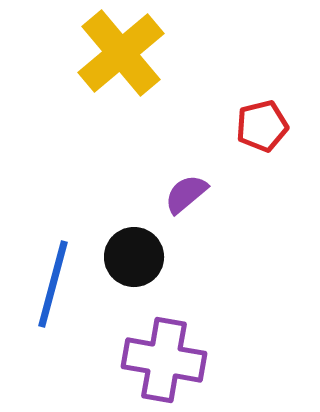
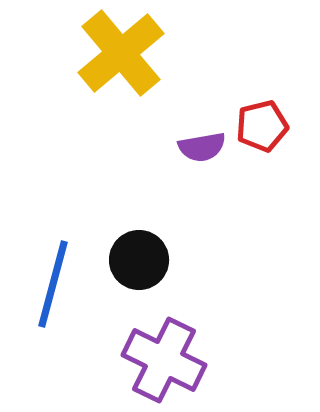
purple semicircle: moved 16 px right, 47 px up; rotated 150 degrees counterclockwise
black circle: moved 5 px right, 3 px down
purple cross: rotated 16 degrees clockwise
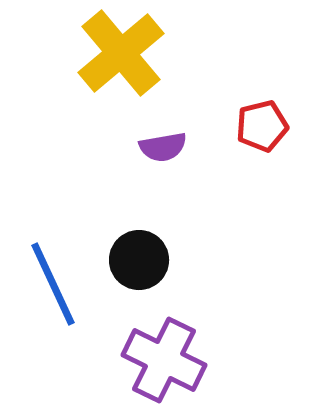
purple semicircle: moved 39 px left
blue line: rotated 40 degrees counterclockwise
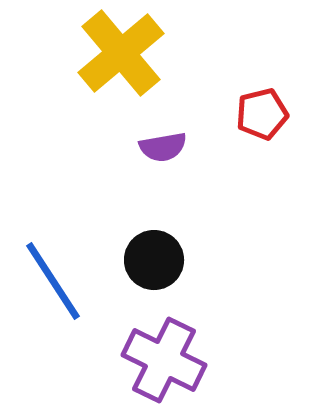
red pentagon: moved 12 px up
black circle: moved 15 px right
blue line: moved 3 px up; rotated 8 degrees counterclockwise
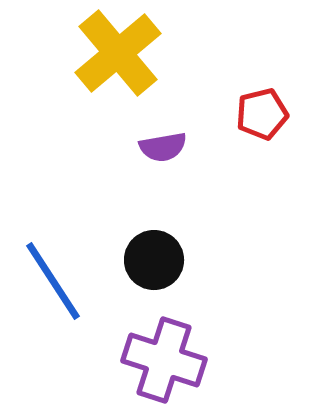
yellow cross: moved 3 px left
purple cross: rotated 8 degrees counterclockwise
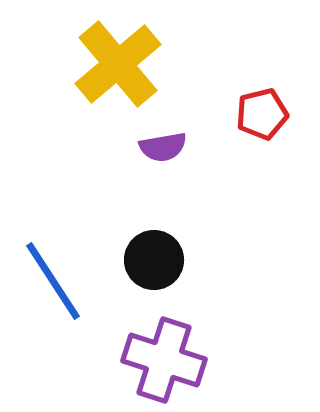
yellow cross: moved 11 px down
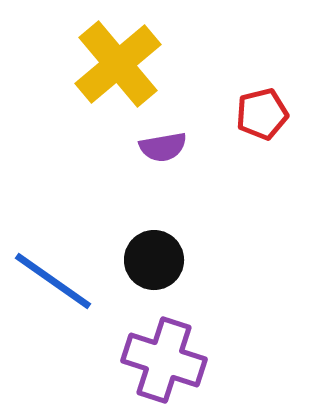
blue line: rotated 22 degrees counterclockwise
